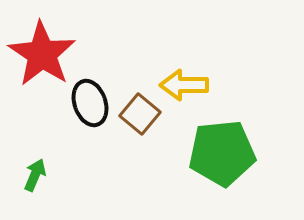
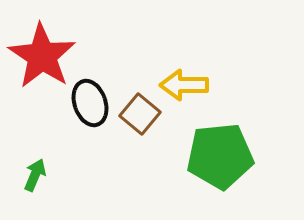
red star: moved 2 px down
green pentagon: moved 2 px left, 3 px down
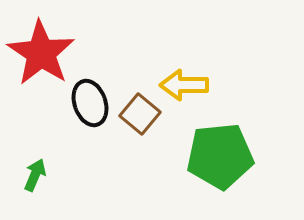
red star: moved 1 px left, 3 px up
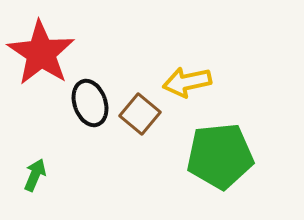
yellow arrow: moved 3 px right, 3 px up; rotated 12 degrees counterclockwise
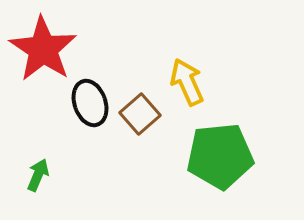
red star: moved 2 px right, 4 px up
yellow arrow: rotated 78 degrees clockwise
brown square: rotated 9 degrees clockwise
green arrow: moved 3 px right
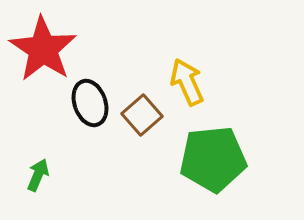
brown square: moved 2 px right, 1 px down
green pentagon: moved 7 px left, 3 px down
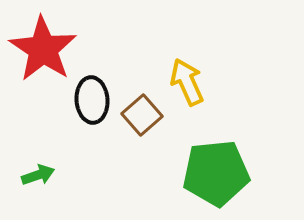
black ellipse: moved 2 px right, 3 px up; rotated 15 degrees clockwise
green pentagon: moved 3 px right, 14 px down
green arrow: rotated 48 degrees clockwise
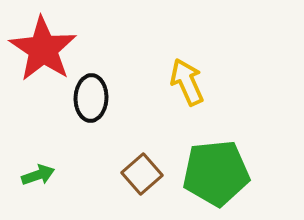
black ellipse: moved 1 px left, 2 px up; rotated 6 degrees clockwise
brown square: moved 59 px down
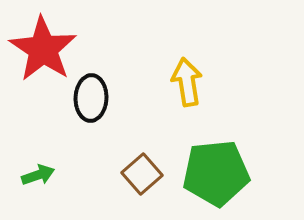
yellow arrow: rotated 15 degrees clockwise
